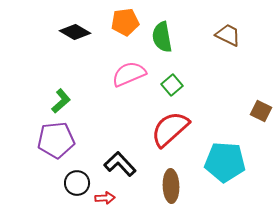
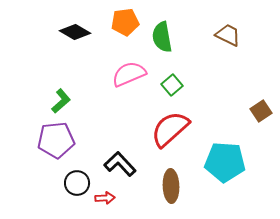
brown square: rotated 30 degrees clockwise
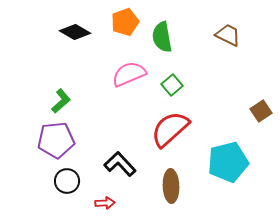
orange pentagon: rotated 12 degrees counterclockwise
cyan pentagon: moved 3 px right; rotated 18 degrees counterclockwise
black circle: moved 10 px left, 2 px up
red arrow: moved 5 px down
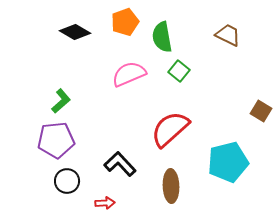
green square: moved 7 px right, 14 px up; rotated 10 degrees counterclockwise
brown square: rotated 25 degrees counterclockwise
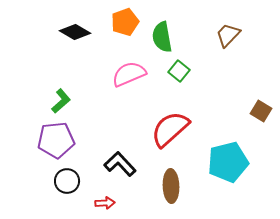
brown trapezoid: rotated 72 degrees counterclockwise
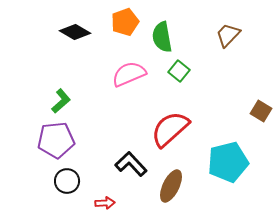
black L-shape: moved 11 px right
brown ellipse: rotated 28 degrees clockwise
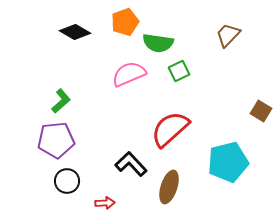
green semicircle: moved 4 px left, 6 px down; rotated 72 degrees counterclockwise
green square: rotated 25 degrees clockwise
brown ellipse: moved 2 px left, 1 px down; rotated 8 degrees counterclockwise
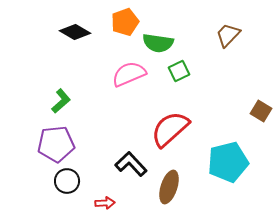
purple pentagon: moved 4 px down
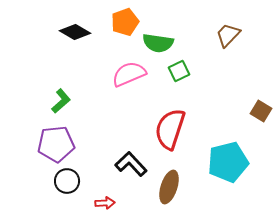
red semicircle: rotated 30 degrees counterclockwise
